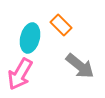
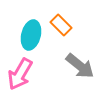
cyan ellipse: moved 1 px right, 3 px up
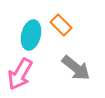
gray arrow: moved 4 px left, 2 px down
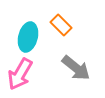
cyan ellipse: moved 3 px left, 2 px down
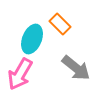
orange rectangle: moved 1 px left, 1 px up
cyan ellipse: moved 4 px right, 2 px down; rotated 8 degrees clockwise
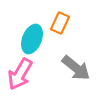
orange rectangle: moved 1 px up; rotated 70 degrees clockwise
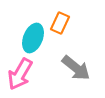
cyan ellipse: moved 1 px right, 1 px up
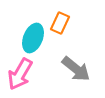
gray arrow: moved 1 px down
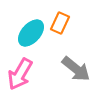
cyan ellipse: moved 2 px left, 5 px up; rotated 20 degrees clockwise
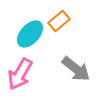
orange rectangle: moved 1 px left, 2 px up; rotated 25 degrees clockwise
cyan ellipse: moved 1 px left, 1 px down
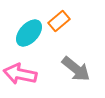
cyan ellipse: moved 1 px left, 1 px up
pink arrow: rotated 72 degrees clockwise
